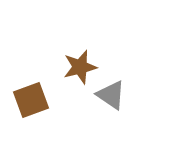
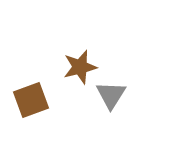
gray triangle: rotated 28 degrees clockwise
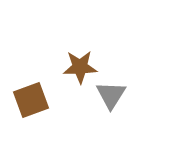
brown star: rotated 12 degrees clockwise
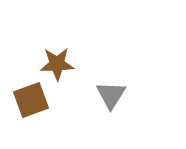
brown star: moved 23 px left, 3 px up
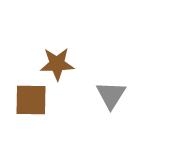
brown square: rotated 21 degrees clockwise
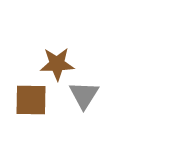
gray triangle: moved 27 px left
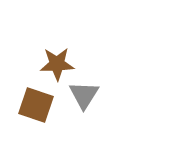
brown square: moved 5 px right, 5 px down; rotated 18 degrees clockwise
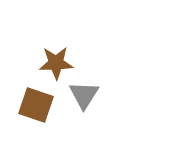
brown star: moved 1 px left, 1 px up
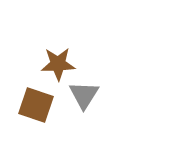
brown star: moved 2 px right, 1 px down
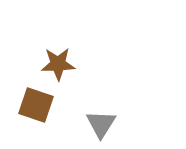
gray triangle: moved 17 px right, 29 px down
